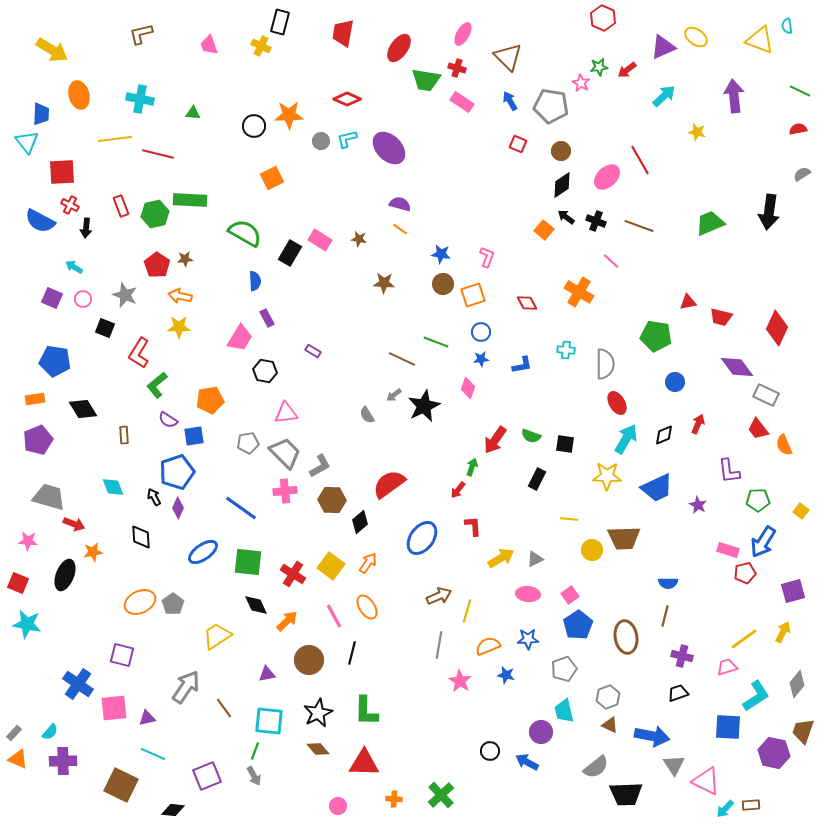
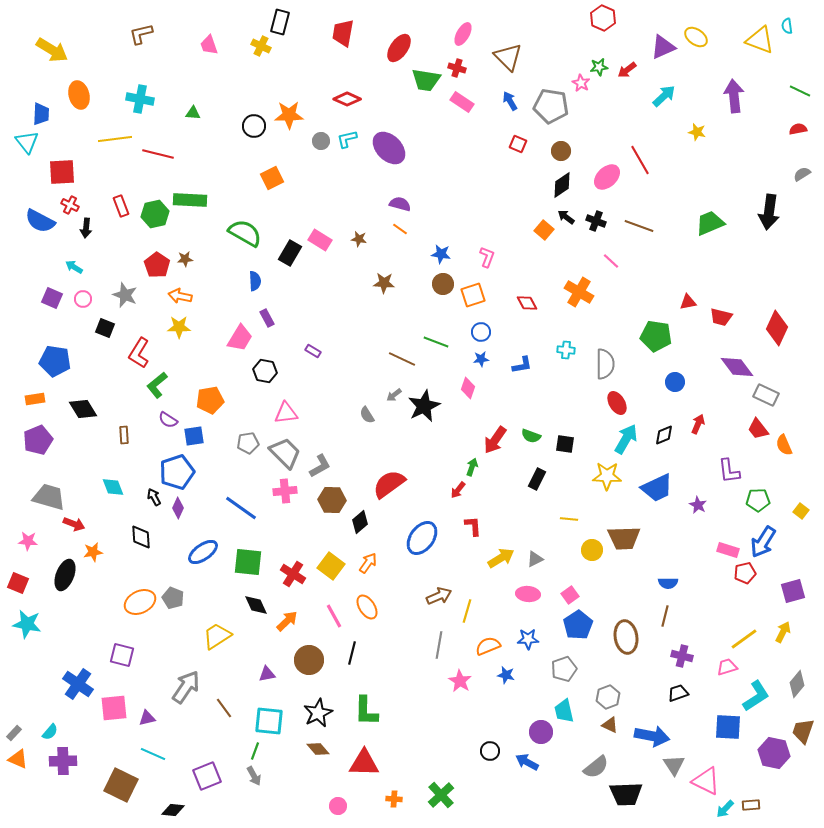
gray pentagon at (173, 604): moved 6 px up; rotated 15 degrees counterclockwise
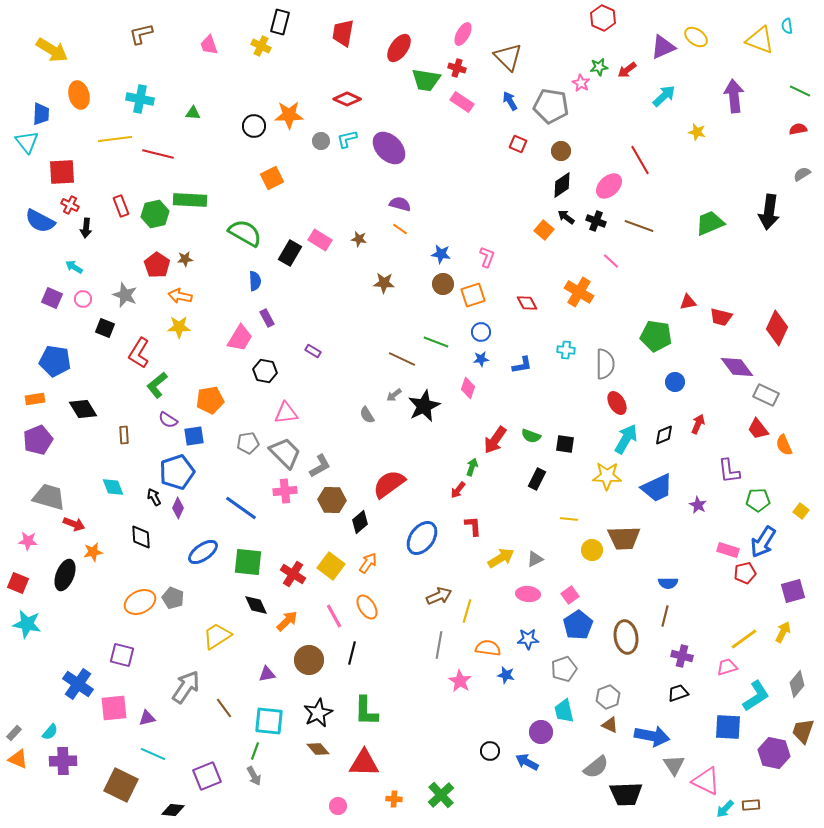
pink ellipse at (607, 177): moved 2 px right, 9 px down
orange semicircle at (488, 646): moved 2 px down; rotated 30 degrees clockwise
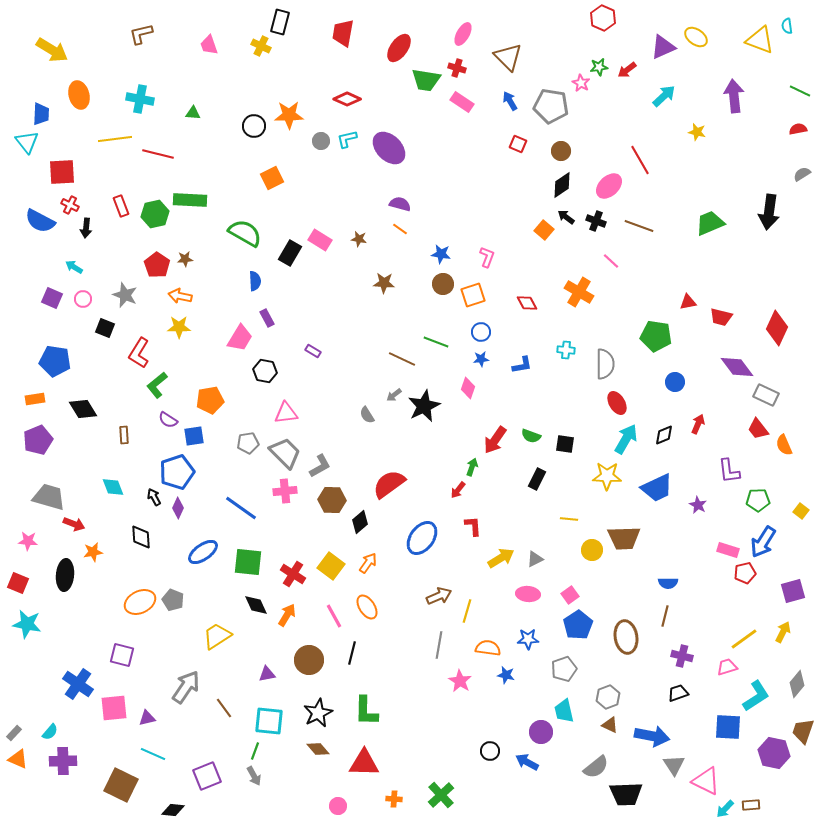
black ellipse at (65, 575): rotated 16 degrees counterclockwise
gray pentagon at (173, 598): moved 2 px down
orange arrow at (287, 621): moved 6 px up; rotated 15 degrees counterclockwise
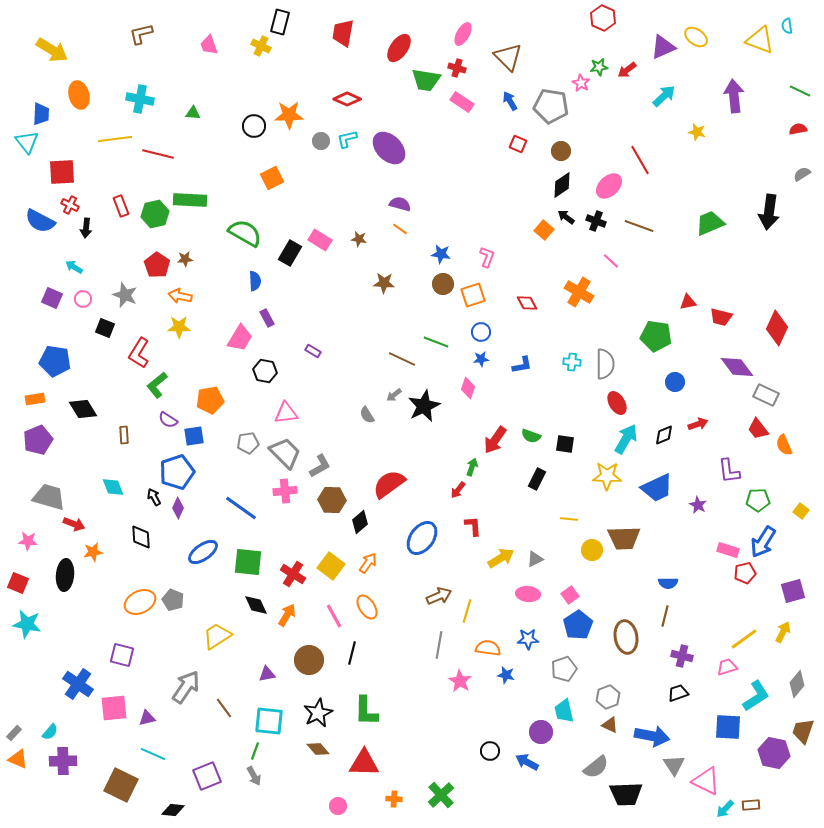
cyan cross at (566, 350): moved 6 px right, 12 px down
red arrow at (698, 424): rotated 48 degrees clockwise
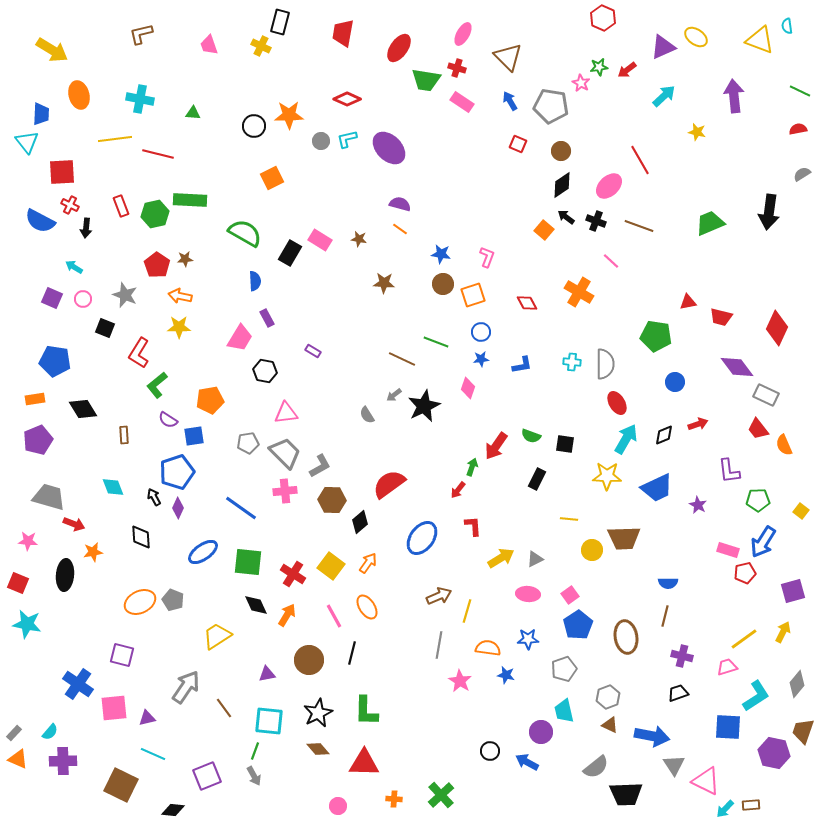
red arrow at (495, 440): moved 1 px right, 6 px down
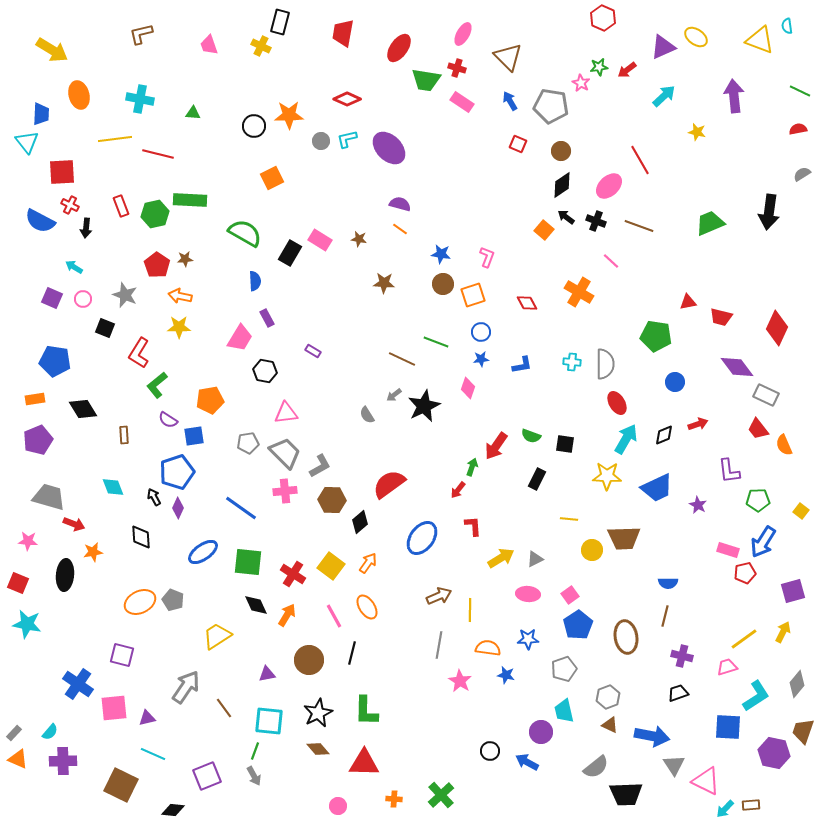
yellow line at (467, 611): moved 3 px right, 1 px up; rotated 15 degrees counterclockwise
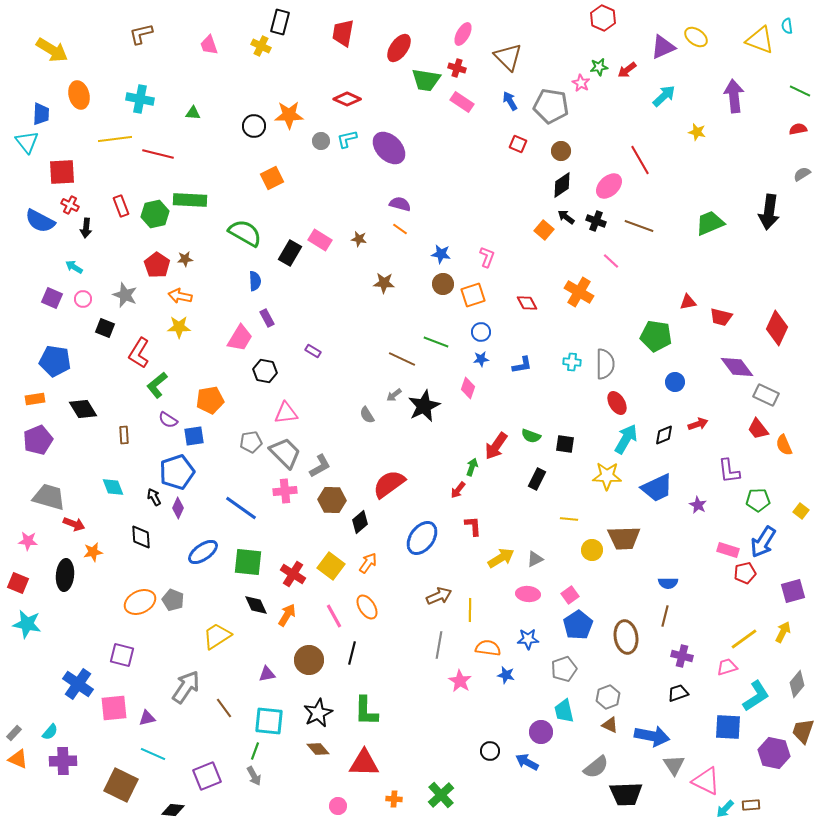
gray pentagon at (248, 443): moved 3 px right, 1 px up
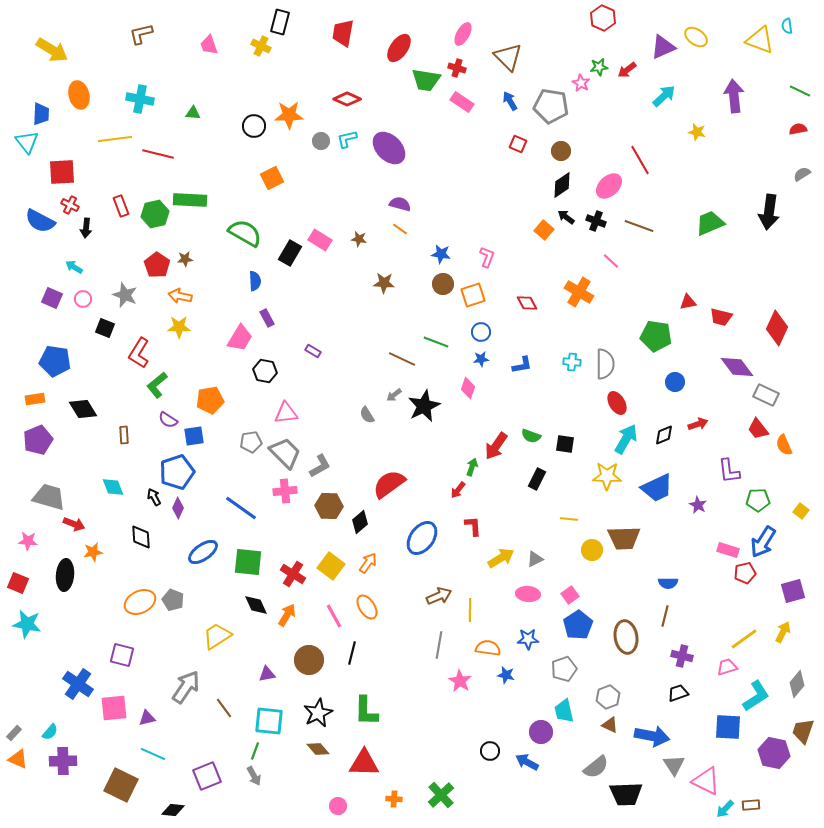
brown hexagon at (332, 500): moved 3 px left, 6 px down
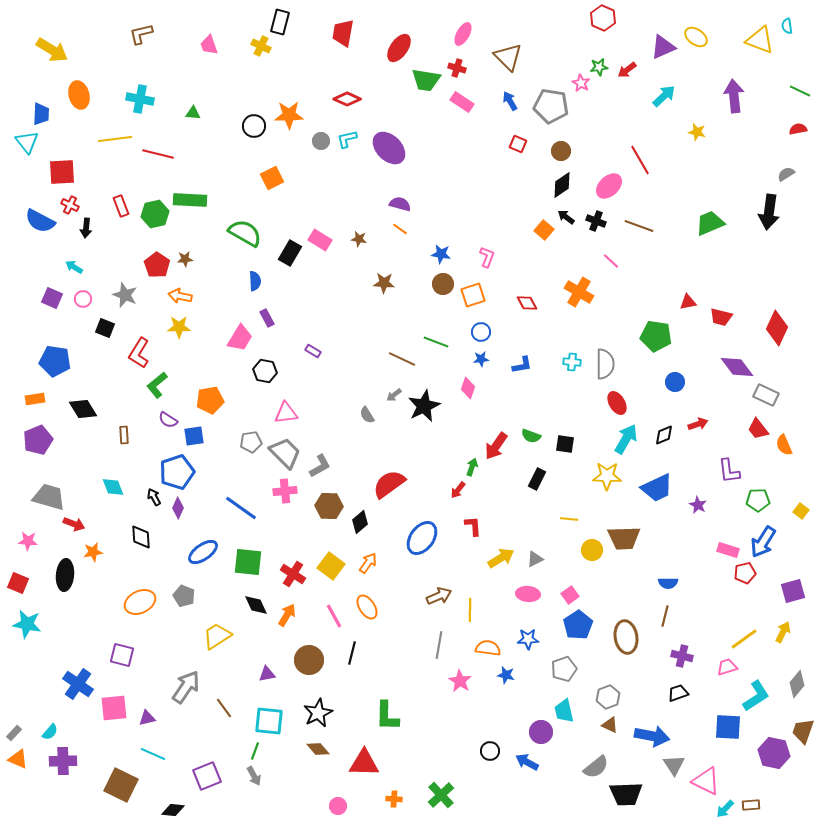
gray semicircle at (802, 174): moved 16 px left
gray pentagon at (173, 600): moved 11 px right, 4 px up
green L-shape at (366, 711): moved 21 px right, 5 px down
